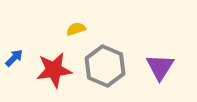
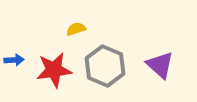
blue arrow: moved 2 px down; rotated 42 degrees clockwise
purple triangle: moved 2 px up; rotated 20 degrees counterclockwise
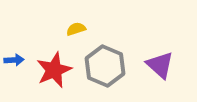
red star: rotated 15 degrees counterclockwise
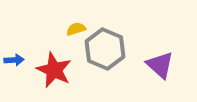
gray hexagon: moved 17 px up
red star: rotated 24 degrees counterclockwise
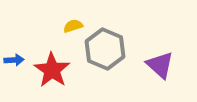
yellow semicircle: moved 3 px left, 3 px up
red star: moved 2 px left; rotated 9 degrees clockwise
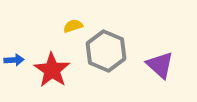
gray hexagon: moved 1 px right, 2 px down
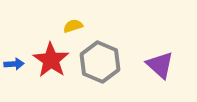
gray hexagon: moved 6 px left, 11 px down
blue arrow: moved 4 px down
red star: moved 1 px left, 10 px up
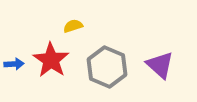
gray hexagon: moved 7 px right, 5 px down
